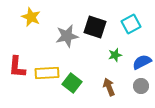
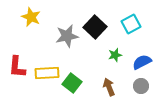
black square: rotated 25 degrees clockwise
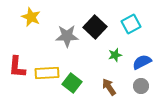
gray star: rotated 10 degrees clockwise
brown arrow: rotated 12 degrees counterclockwise
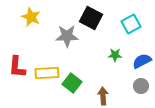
black square: moved 4 px left, 9 px up; rotated 15 degrees counterclockwise
green star: rotated 16 degrees clockwise
blue semicircle: moved 1 px up
brown arrow: moved 6 px left, 9 px down; rotated 30 degrees clockwise
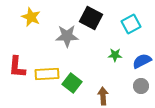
yellow rectangle: moved 1 px down
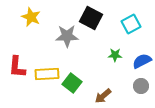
brown arrow: rotated 126 degrees counterclockwise
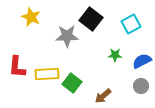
black square: moved 1 px down; rotated 10 degrees clockwise
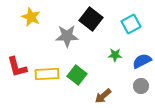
red L-shape: rotated 20 degrees counterclockwise
green square: moved 5 px right, 8 px up
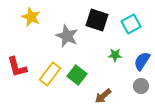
black square: moved 6 px right, 1 px down; rotated 20 degrees counterclockwise
gray star: rotated 25 degrees clockwise
blue semicircle: rotated 30 degrees counterclockwise
yellow rectangle: moved 3 px right; rotated 50 degrees counterclockwise
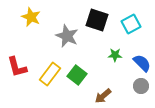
blue semicircle: moved 2 px down; rotated 102 degrees clockwise
